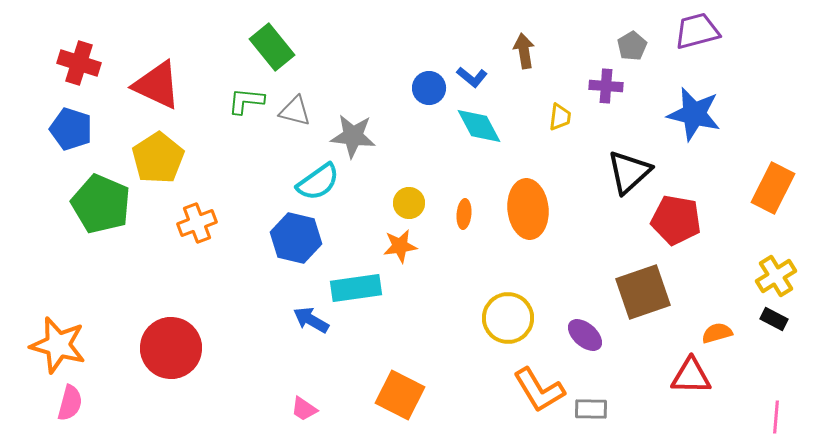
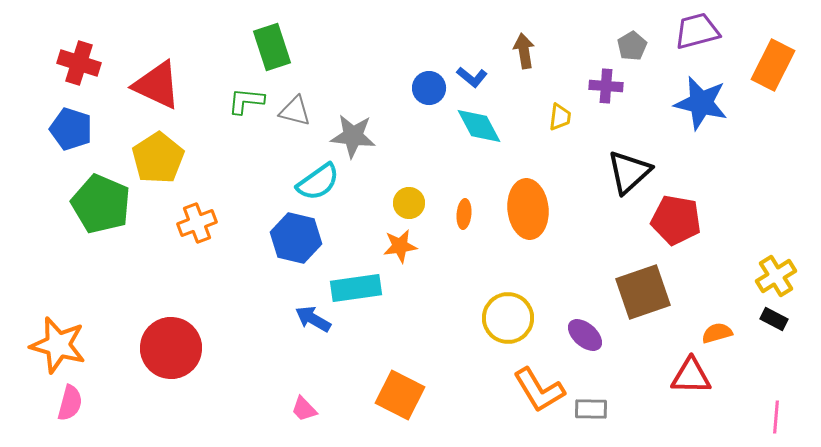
green rectangle at (272, 47): rotated 21 degrees clockwise
blue star at (694, 114): moved 7 px right, 11 px up
orange rectangle at (773, 188): moved 123 px up
blue arrow at (311, 320): moved 2 px right, 1 px up
pink trapezoid at (304, 409): rotated 12 degrees clockwise
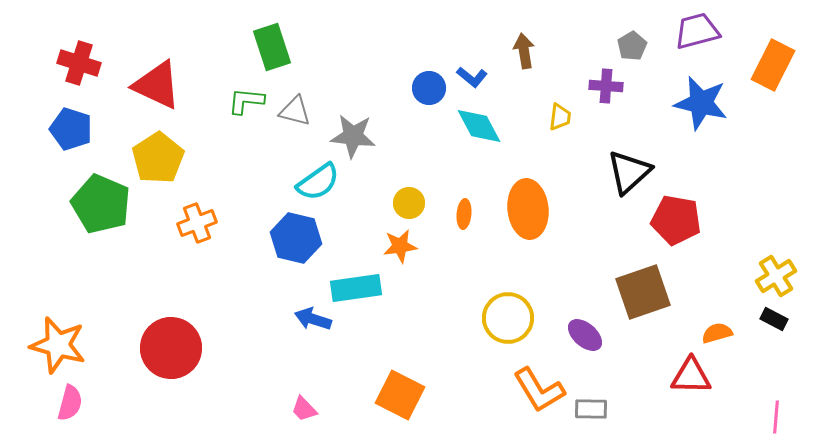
blue arrow at (313, 319): rotated 12 degrees counterclockwise
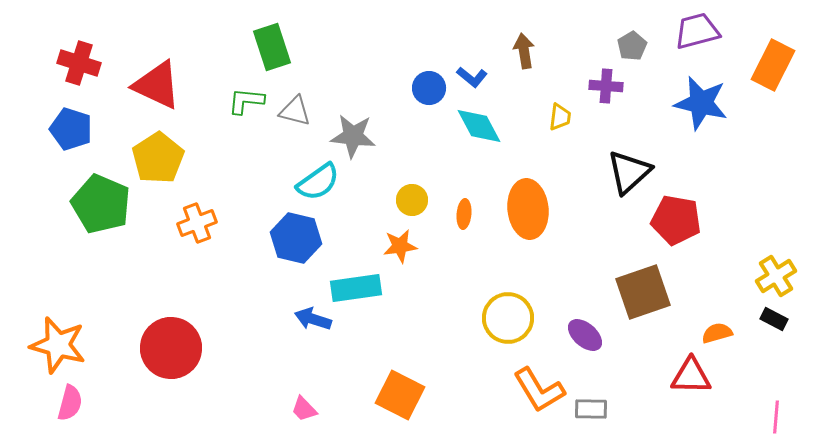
yellow circle at (409, 203): moved 3 px right, 3 px up
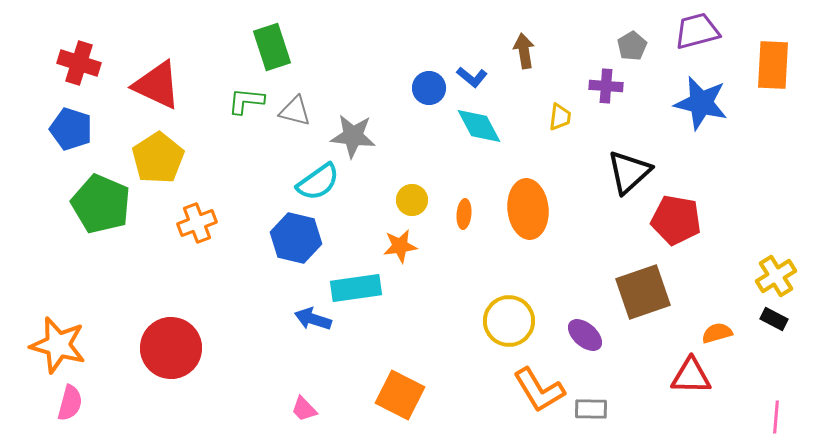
orange rectangle at (773, 65): rotated 24 degrees counterclockwise
yellow circle at (508, 318): moved 1 px right, 3 px down
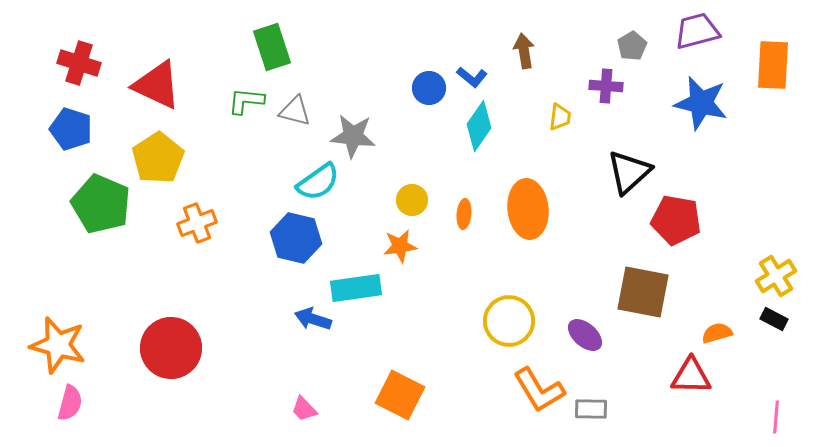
cyan diamond at (479, 126): rotated 63 degrees clockwise
brown square at (643, 292): rotated 30 degrees clockwise
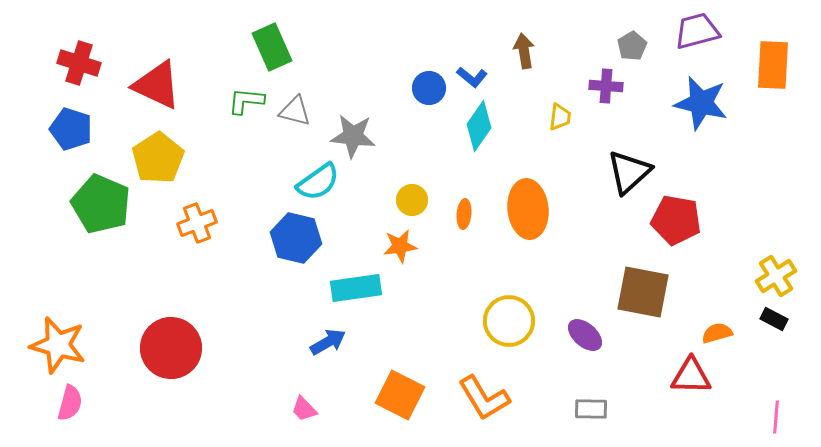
green rectangle at (272, 47): rotated 6 degrees counterclockwise
blue arrow at (313, 319): moved 15 px right, 23 px down; rotated 132 degrees clockwise
orange L-shape at (539, 390): moved 55 px left, 8 px down
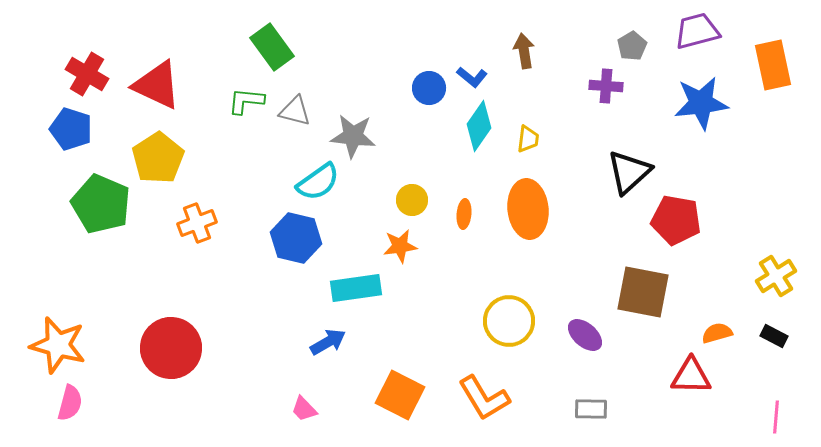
green rectangle at (272, 47): rotated 12 degrees counterclockwise
red cross at (79, 63): moved 8 px right, 11 px down; rotated 12 degrees clockwise
orange rectangle at (773, 65): rotated 15 degrees counterclockwise
blue star at (701, 103): rotated 20 degrees counterclockwise
yellow trapezoid at (560, 117): moved 32 px left, 22 px down
black rectangle at (774, 319): moved 17 px down
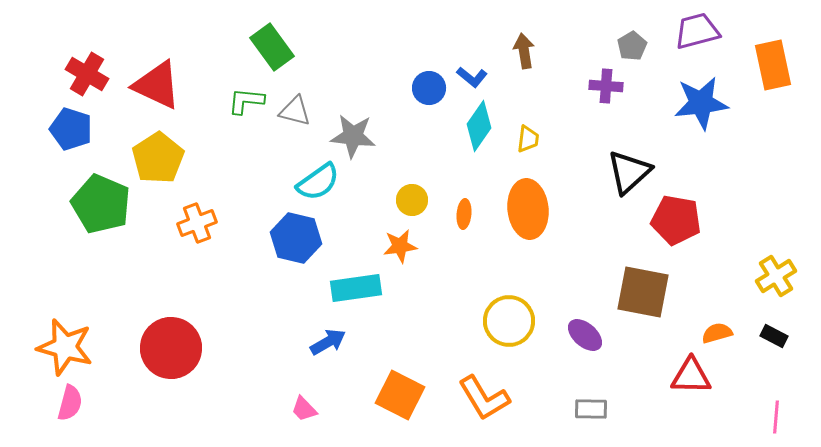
orange star at (58, 345): moved 7 px right, 2 px down
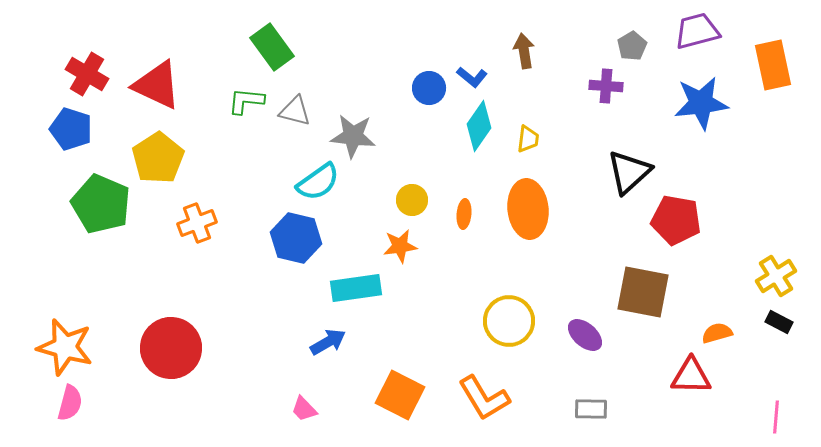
black rectangle at (774, 336): moved 5 px right, 14 px up
